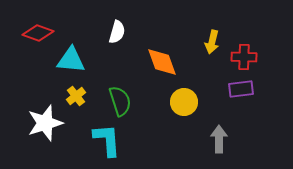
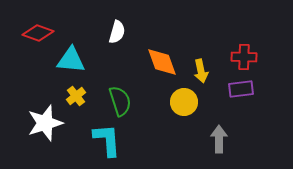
yellow arrow: moved 11 px left, 29 px down; rotated 25 degrees counterclockwise
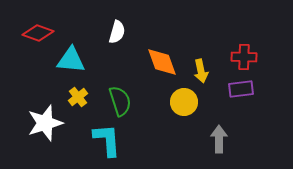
yellow cross: moved 2 px right, 1 px down
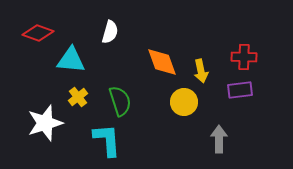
white semicircle: moved 7 px left
purple rectangle: moved 1 px left, 1 px down
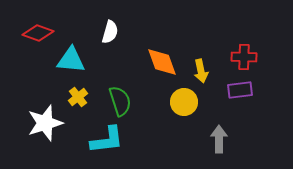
cyan L-shape: rotated 87 degrees clockwise
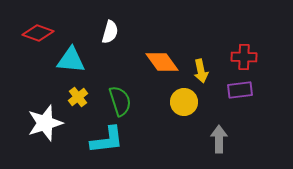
orange diamond: rotated 16 degrees counterclockwise
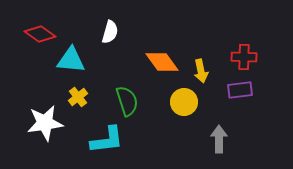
red diamond: moved 2 px right, 1 px down; rotated 16 degrees clockwise
green semicircle: moved 7 px right
white star: rotated 9 degrees clockwise
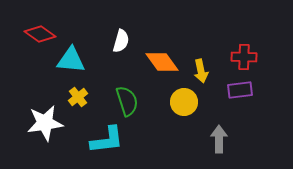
white semicircle: moved 11 px right, 9 px down
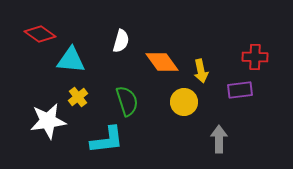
red cross: moved 11 px right
white star: moved 3 px right, 2 px up
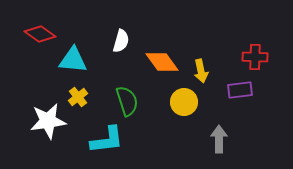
cyan triangle: moved 2 px right
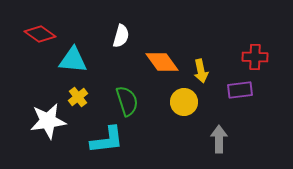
white semicircle: moved 5 px up
